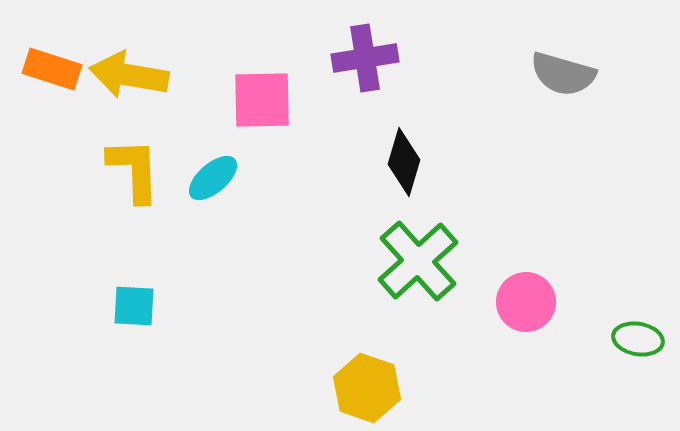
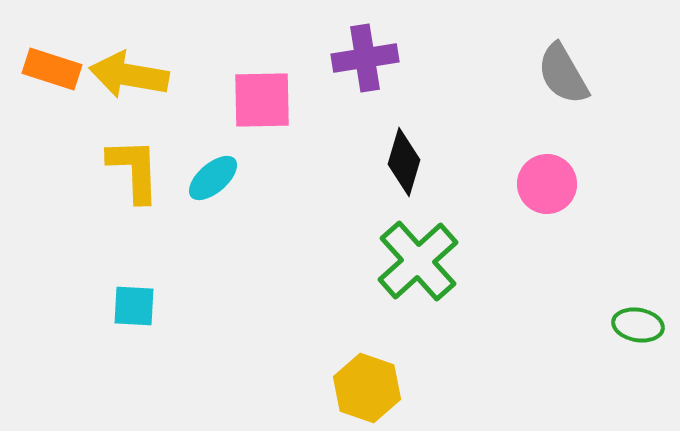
gray semicircle: rotated 44 degrees clockwise
pink circle: moved 21 px right, 118 px up
green ellipse: moved 14 px up
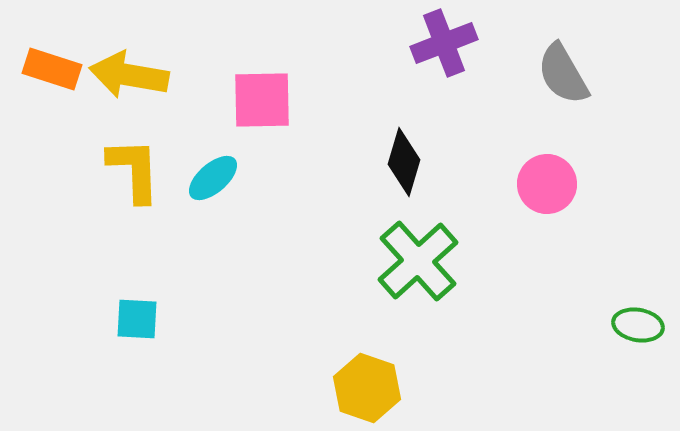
purple cross: moved 79 px right, 15 px up; rotated 12 degrees counterclockwise
cyan square: moved 3 px right, 13 px down
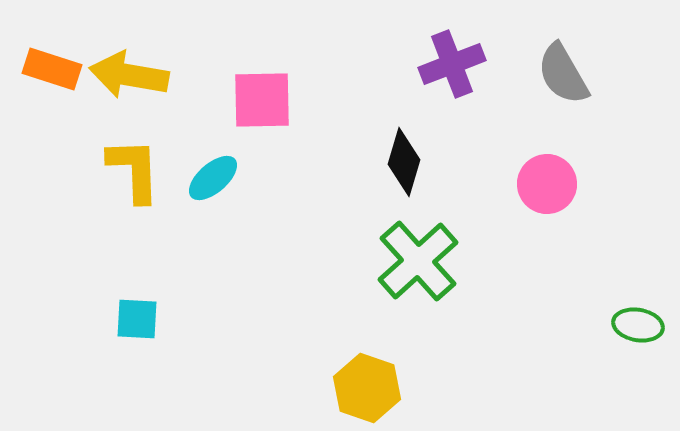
purple cross: moved 8 px right, 21 px down
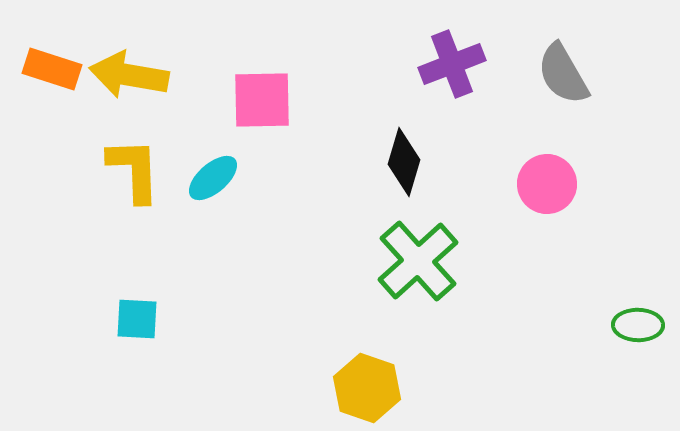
green ellipse: rotated 9 degrees counterclockwise
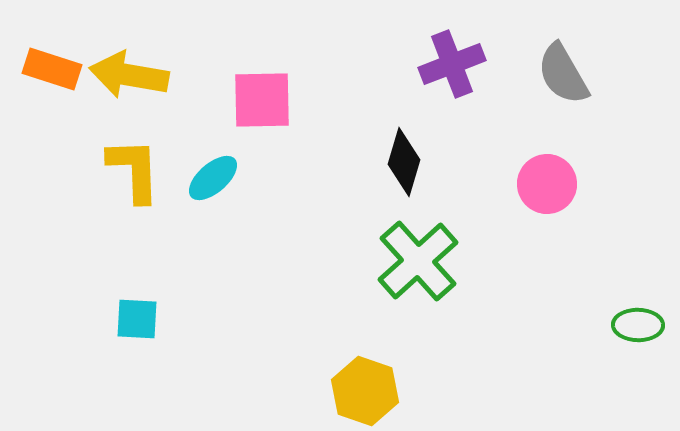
yellow hexagon: moved 2 px left, 3 px down
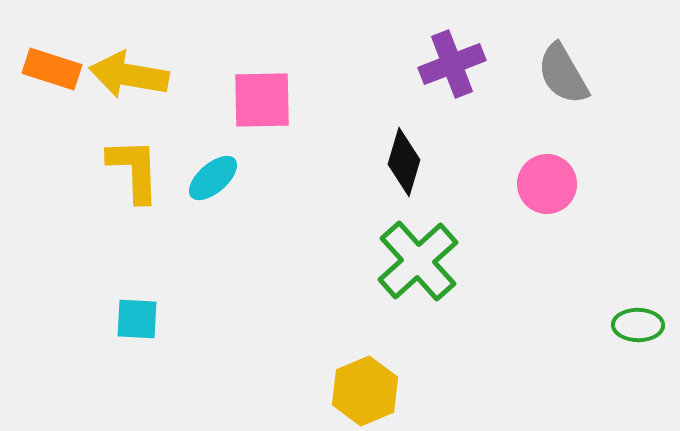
yellow hexagon: rotated 18 degrees clockwise
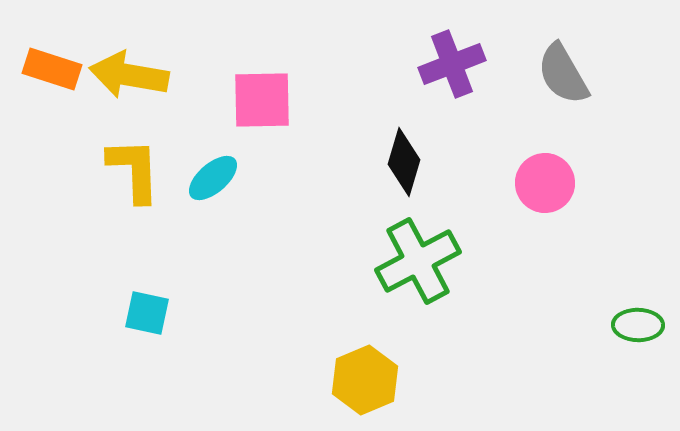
pink circle: moved 2 px left, 1 px up
green cross: rotated 14 degrees clockwise
cyan square: moved 10 px right, 6 px up; rotated 9 degrees clockwise
yellow hexagon: moved 11 px up
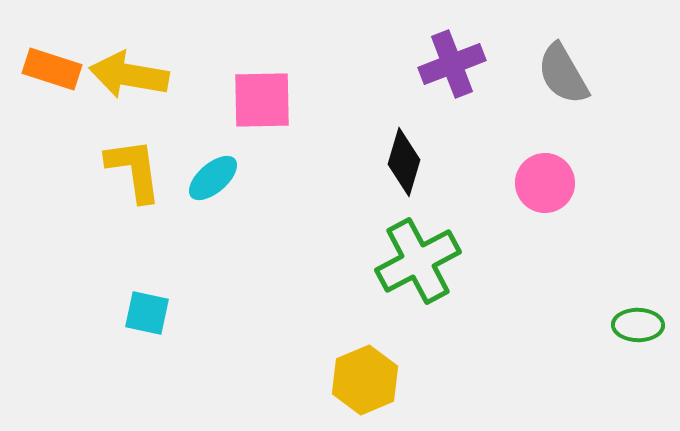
yellow L-shape: rotated 6 degrees counterclockwise
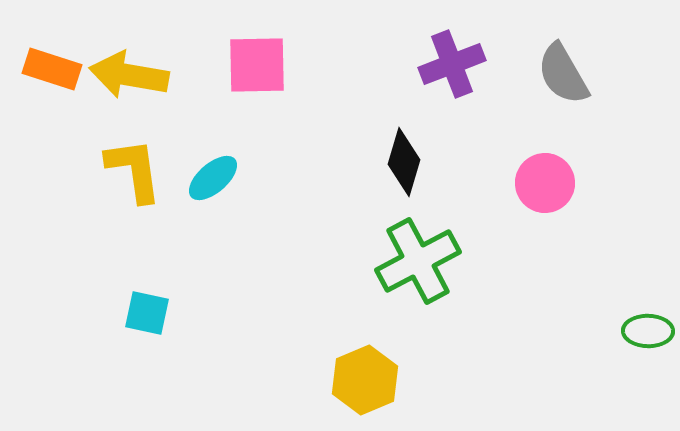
pink square: moved 5 px left, 35 px up
green ellipse: moved 10 px right, 6 px down
